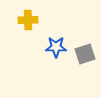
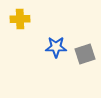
yellow cross: moved 8 px left, 1 px up
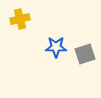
yellow cross: rotated 12 degrees counterclockwise
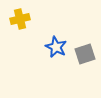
blue star: rotated 25 degrees clockwise
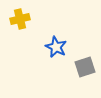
gray square: moved 13 px down
